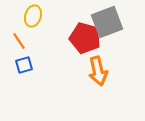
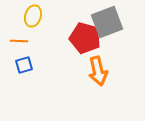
orange line: rotated 54 degrees counterclockwise
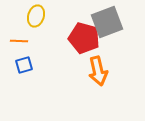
yellow ellipse: moved 3 px right
red pentagon: moved 1 px left
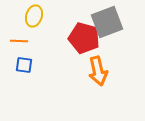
yellow ellipse: moved 2 px left
blue square: rotated 24 degrees clockwise
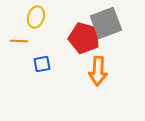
yellow ellipse: moved 2 px right, 1 px down
gray square: moved 1 px left, 1 px down
blue square: moved 18 px right, 1 px up; rotated 18 degrees counterclockwise
orange arrow: rotated 16 degrees clockwise
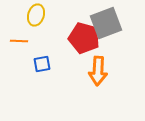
yellow ellipse: moved 2 px up
